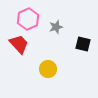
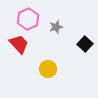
black square: moved 2 px right; rotated 28 degrees clockwise
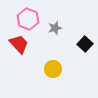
pink hexagon: rotated 15 degrees counterclockwise
gray star: moved 1 px left, 1 px down
yellow circle: moved 5 px right
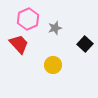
pink hexagon: rotated 15 degrees clockwise
yellow circle: moved 4 px up
